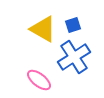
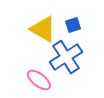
blue cross: moved 8 px left
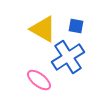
blue square: moved 3 px right, 1 px down; rotated 28 degrees clockwise
blue cross: moved 2 px right
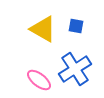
blue cross: moved 7 px right, 12 px down
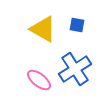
blue square: moved 1 px right, 1 px up
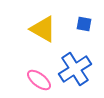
blue square: moved 7 px right, 1 px up
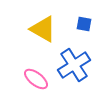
blue cross: moved 1 px left, 4 px up
pink ellipse: moved 3 px left, 1 px up
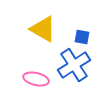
blue square: moved 2 px left, 13 px down
pink ellipse: rotated 25 degrees counterclockwise
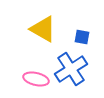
blue cross: moved 3 px left, 4 px down
